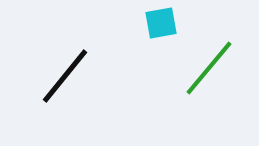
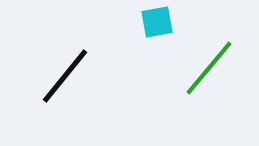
cyan square: moved 4 px left, 1 px up
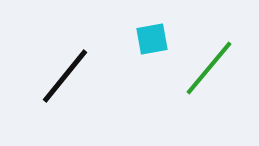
cyan square: moved 5 px left, 17 px down
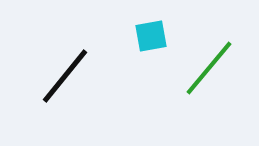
cyan square: moved 1 px left, 3 px up
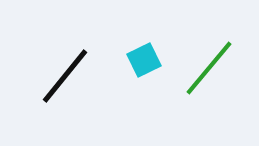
cyan square: moved 7 px left, 24 px down; rotated 16 degrees counterclockwise
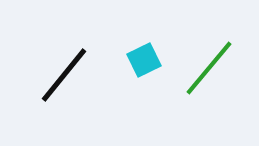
black line: moved 1 px left, 1 px up
